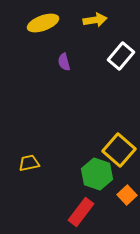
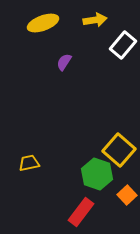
white rectangle: moved 2 px right, 11 px up
purple semicircle: rotated 48 degrees clockwise
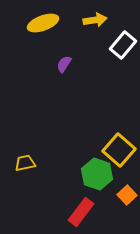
purple semicircle: moved 2 px down
yellow trapezoid: moved 4 px left
